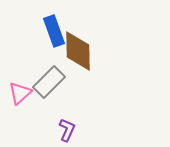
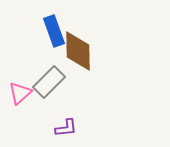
purple L-shape: moved 1 px left, 2 px up; rotated 60 degrees clockwise
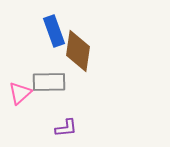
brown diamond: rotated 9 degrees clockwise
gray rectangle: rotated 44 degrees clockwise
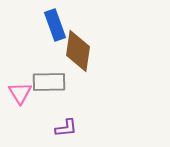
blue rectangle: moved 1 px right, 6 px up
pink triangle: rotated 20 degrees counterclockwise
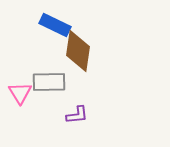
blue rectangle: rotated 44 degrees counterclockwise
purple L-shape: moved 11 px right, 13 px up
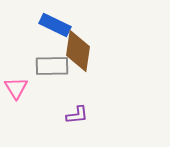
gray rectangle: moved 3 px right, 16 px up
pink triangle: moved 4 px left, 5 px up
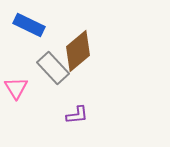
blue rectangle: moved 26 px left
brown diamond: rotated 42 degrees clockwise
gray rectangle: moved 1 px right, 2 px down; rotated 48 degrees clockwise
